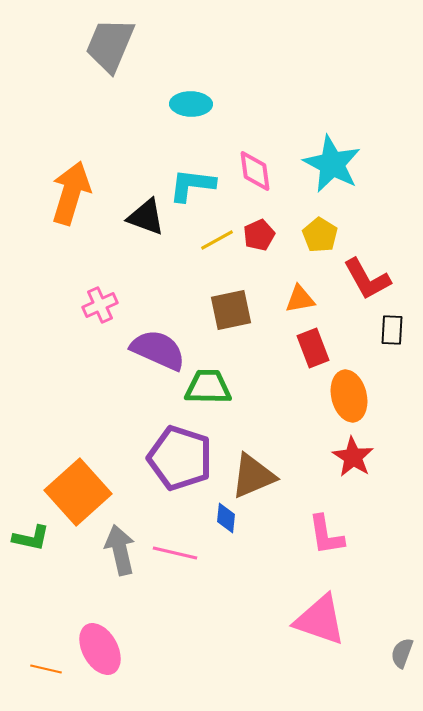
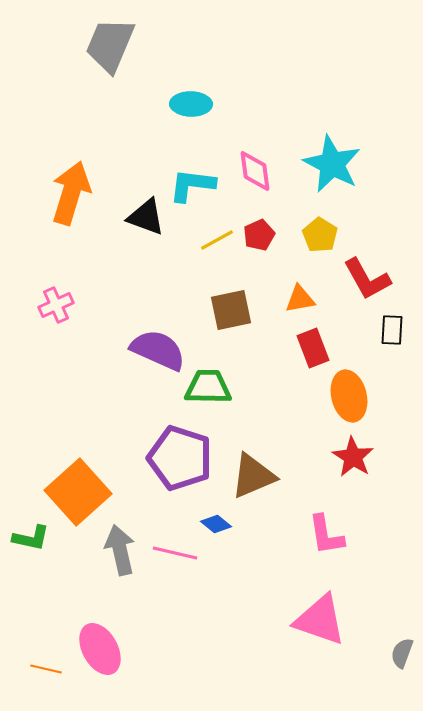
pink cross: moved 44 px left
blue diamond: moved 10 px left, 6 px down; rotated 56 degrees counterclockwise
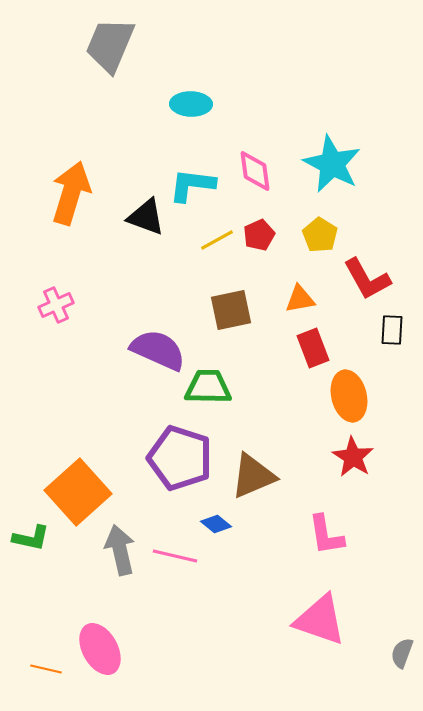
pink line: moved 3 px down
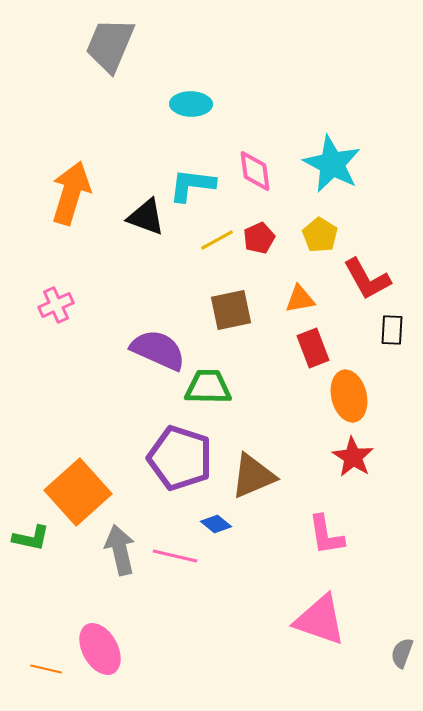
red pentagon: moved 3 px down
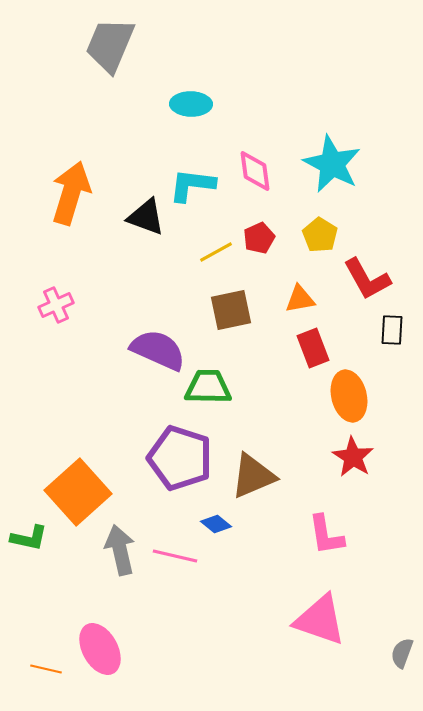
yellow line: moved 1 px left, 12 px down
green L-shape: moved 2 px left
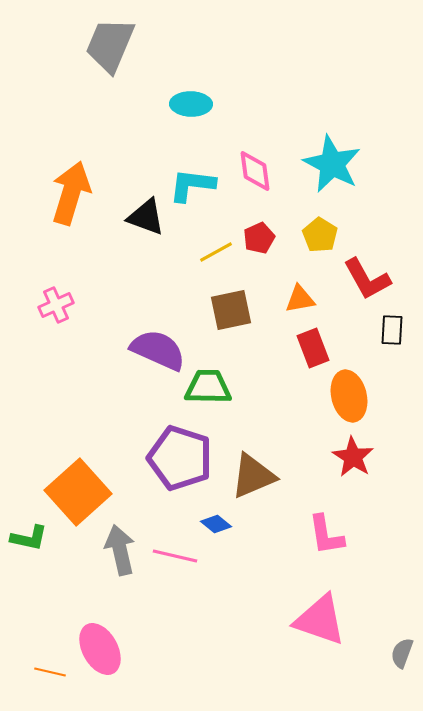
orange line: moved 4 px right, 3 px down
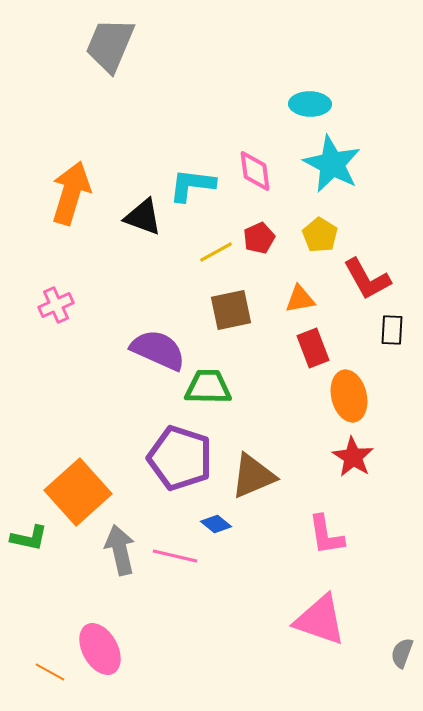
cyan ellipse: moved 119 px right
black triangle: moved 3 px left
orange line: rotated 16 degrees clockwise
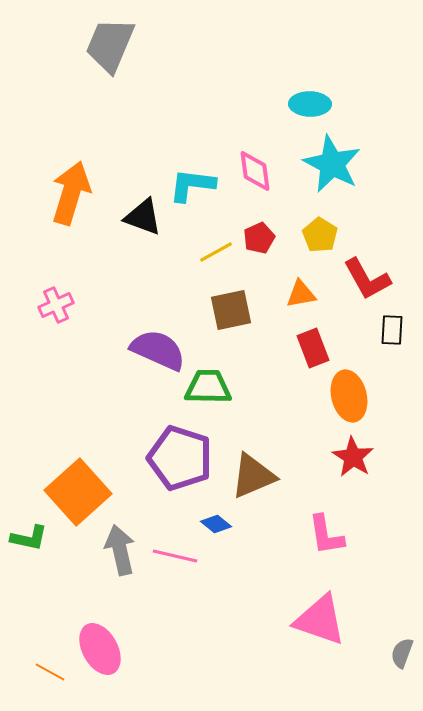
orange triangle: moved 1 px right, 5 px up
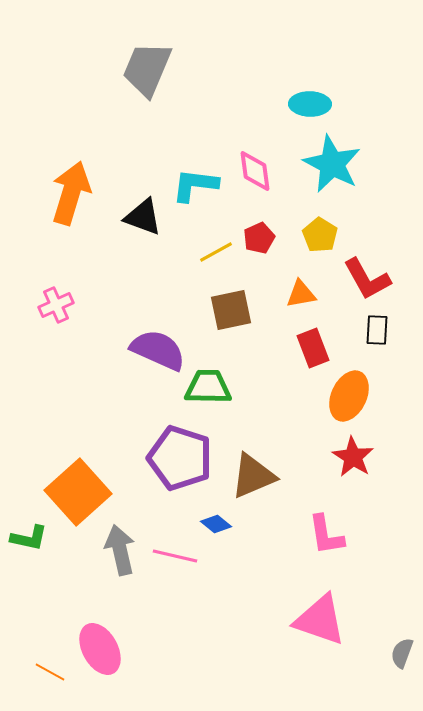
gray trapezoid: moved 37 px right, 24 px down
cyan L-shape: moved 3 px right
black rectangle: moved 15 px left
orange ellipse: rotated 39 degrees clockwise
